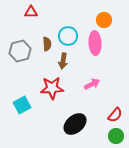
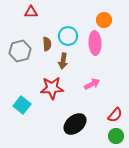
cyan square: rotated 24 degrees counterclockwise
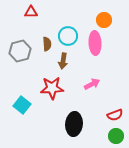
red semicircle: rotated 28 degrees clockwise
black ellipse: moved 1 px left; rotated 45 degrees counterclockwise
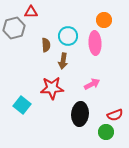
brown semicircle: moved 1 px left, 1 px down
gray hexagon: moved 6 px left, 23 px up
black ellipse: moved 6 px right, 10 px up
green circle: moved 10 px left, 4 px up
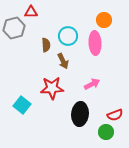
brown arrow: rotated 35 degrees counterclockwise
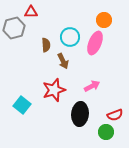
cyan circle: moved 2 px right, 1 px down
pink ellipse: rotated 25 degrees clockwise
pink arrow: moved 2 px down
red star: moved 2 px right, 2 px down; rotated 15 degrees counterclockwise
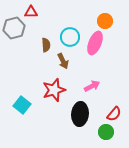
orange circle: moved 1 px right, 1 px down
red semicircle: moved 1 px left, 1 px up; rotated 28 degrees counterclockwise
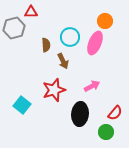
red semicircle: moved 1 px right, 1 px up
